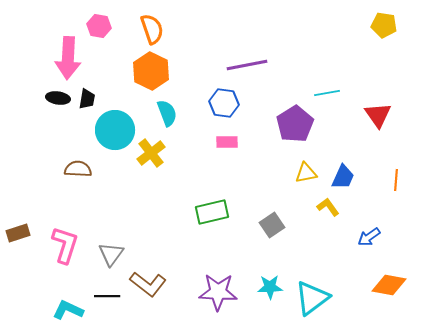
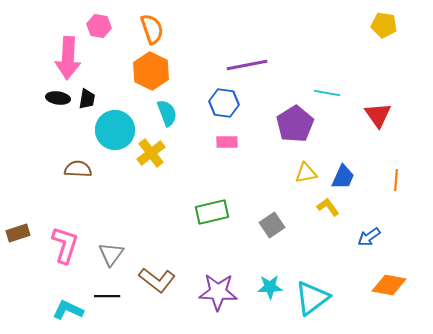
cyan line: rotated 20 degrees clockwise
brown L-shape: moved 9 px right, 4 px up
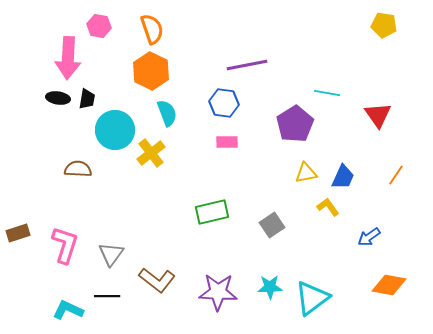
orange line: moved 5 px up; rotated 30 degrees clockwise
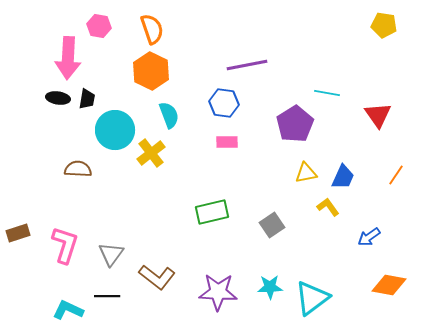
cyan semicircle: moved 2 px right, 2 px down
brown L-shape: moved 3 px up
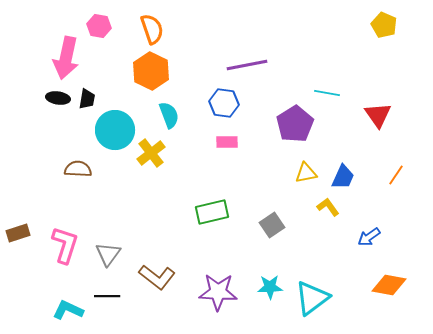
yellow pentagon: rotated 15 degrees clockwise
pink arrow: moved 2 px left; rotated 9 degrees clockwise
gray triangle: moved 3 px left
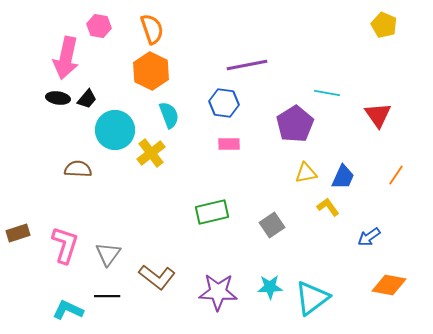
black trapezoid: rotated 30 degrees clockwise
pink rectangle: moved 2 px right, 2 px down
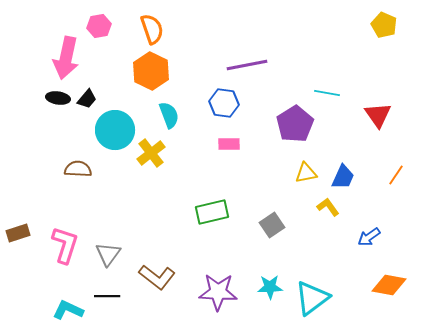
pink hexagon: rotated 20 degrees counterclockwise
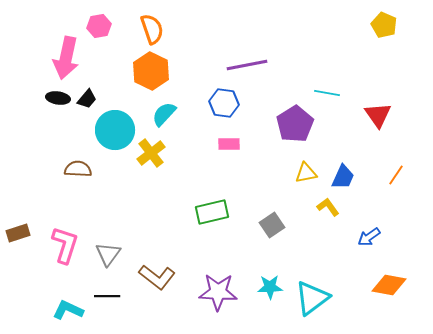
cyan semicircle: moved 5 px left, 1 px up; rotated 116 degrees counterclockwise
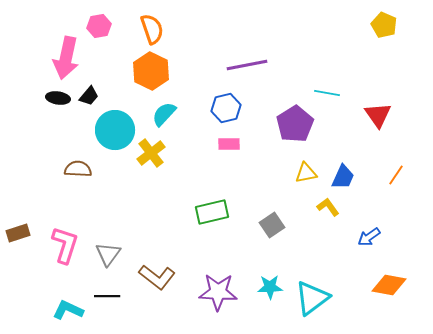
black trapezoid: moved 2 px right, 3 px up
blue hexagon: moved 2 px right, 5 px down; rotated 20 degrees counterclockwise
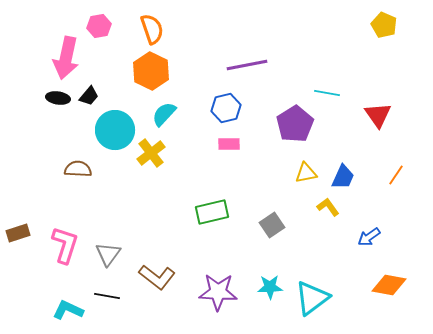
black line: rotated 10 degrees clockwise
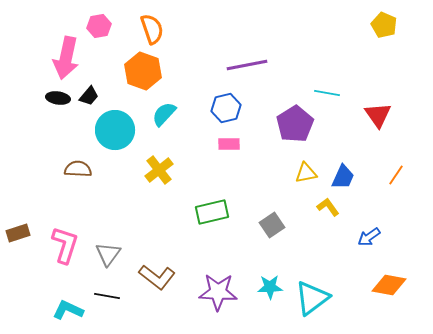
orange hexagon: moved 8 px left; rotated 6 degrees counterclockwise
yellow cross: moved 8 px right, 17 px down
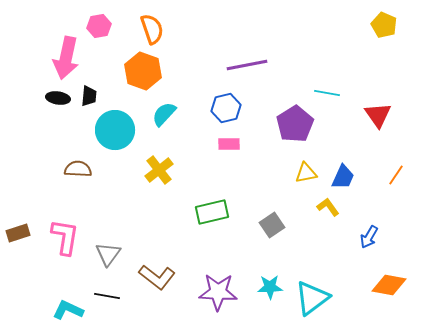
black trapezoid: rotated 35 degrees counterclockwise
blue arrow: rotated 25 degrees counterclockwise
pink L-shape: moved 8 px up; rotated 9 degrees counterclockwise
